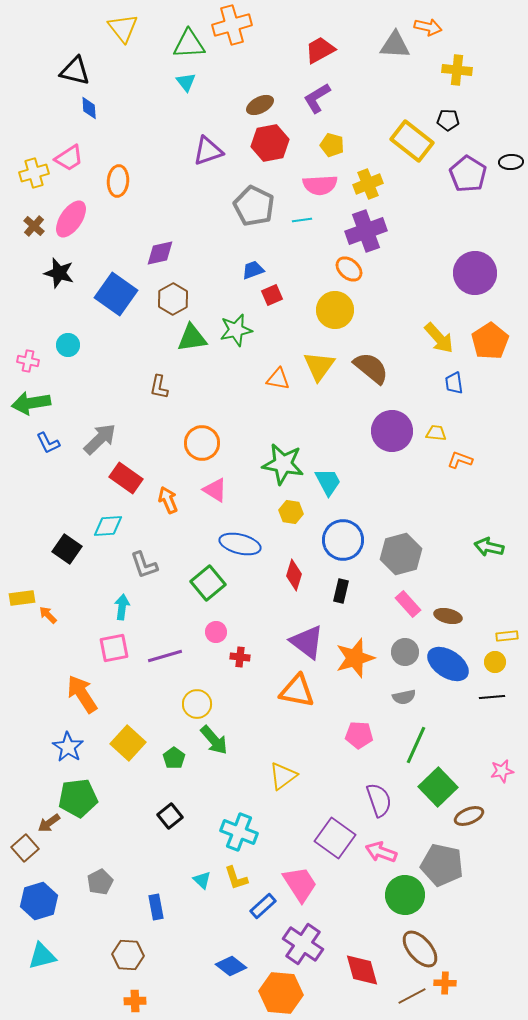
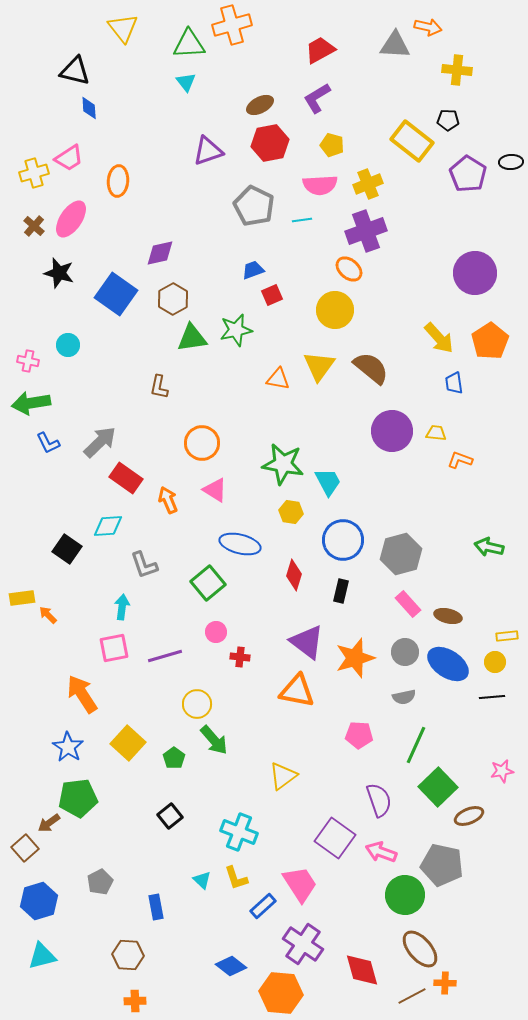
gray arrow at (100, 439): moved 3 px down
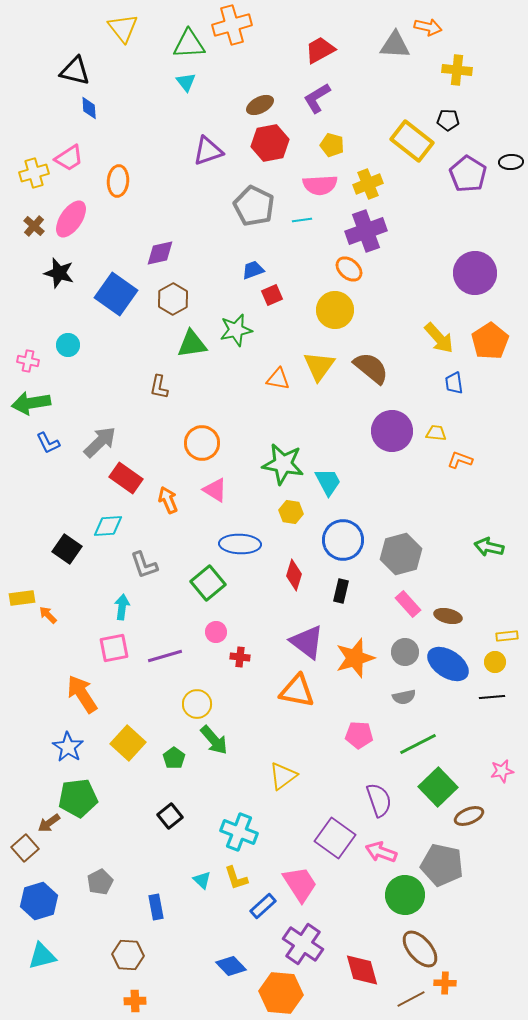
green triangle at (192, 338): moved 6 px down
blue ellipse at (240, 544): rotated 12 degrees counterclockwise
green line at (416, 745): moved 2 px right, 1 px up; rotated 39 degrees clockwise
blue diamond at (231, 966): rotated 8 degrees clockwise
brown line at (412, 996): moved 1 px left, 3 px down
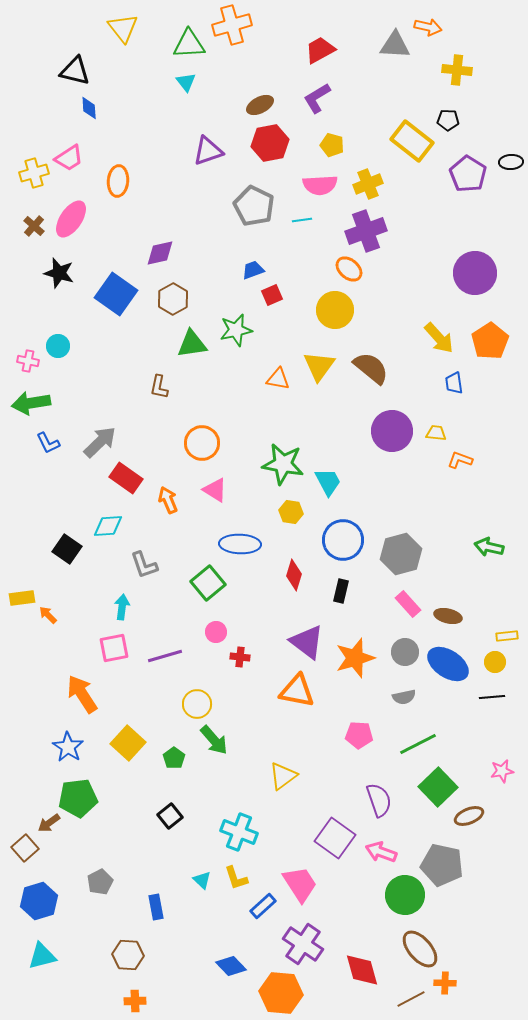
cyan circle at (68, 345): moved 10 px left, 1 px down
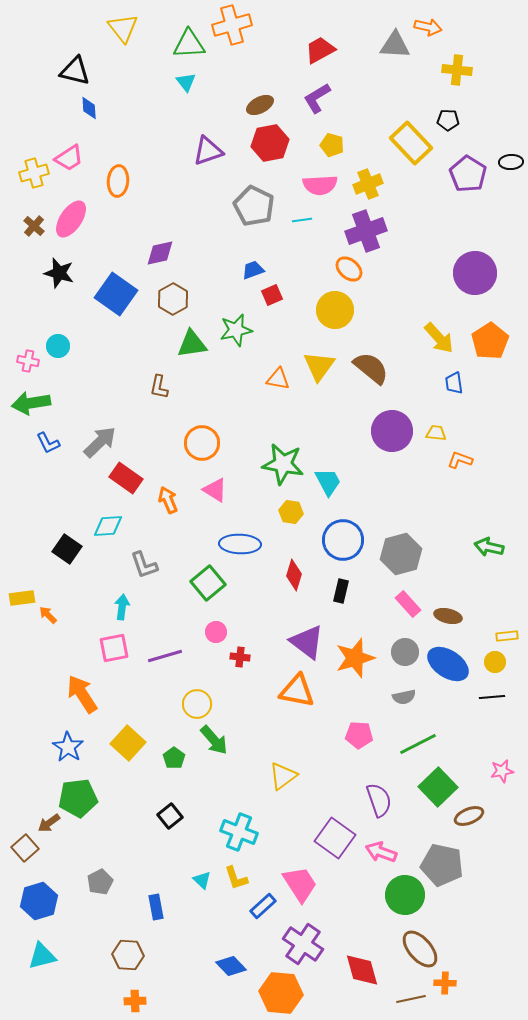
yellow rectangle at (412, 141): moved 1 px left, 2 px down; rotated 9 degrees clockwise
brown line at (411, 999): rotated 16 degrees clockwise
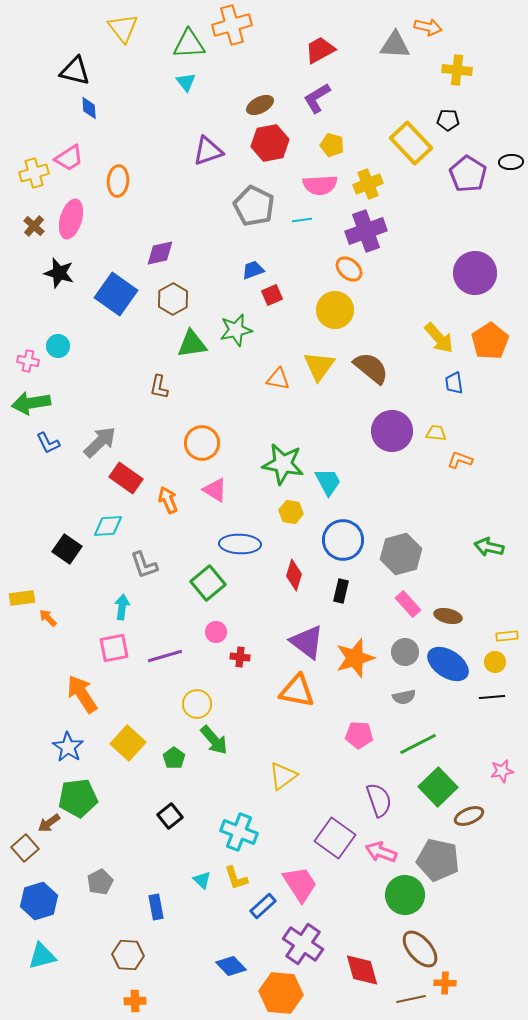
pink ellipse at (71, 219): rotated 18 degrees counterclockwise
orange arrow at (48, 615): moved 3 px down
gray pentagon at (442, 865): moved 4 px left, 5 px up
